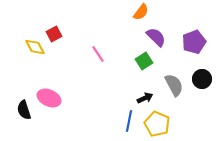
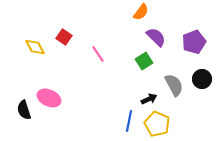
red square: moved 10 px right, 3 px down; rotated 28 degrees counterclockwise
black arrow: moved 4 px right, 1 px down
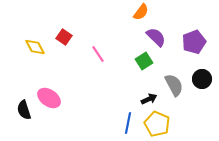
pink ellipse: rotated 10 degrees clockwise
blue line: moved 1 px left, 2 px down
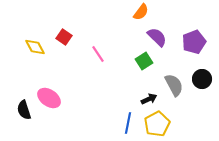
purple semicircle: moved 1 px right
yellow pentagon: rotated 20 degrees clockwise
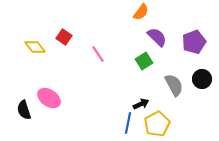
yellow diamond: rotated 10 degrees counterclockwise
black arrow: moved 8 px left, 5 px down
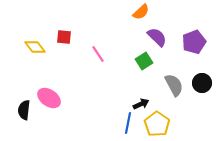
orange semicircle: rotated 12 degrees clockwise
red square: rotated 28 degrees counterclockwise
black circle: moved 4 px down
black semicircle: rotated 24 degrees clockwise
yellow pentagon: rotated 10 degrees counterclockwise
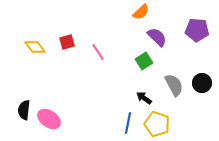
red square: moved 3 px right, 5 px down; rotated 21 degrees counterclockwise
purple pentagon: moved 3 px right, 12 px up; rotated 25 degrees clockwise
pink line: moved 2 px up
pink ellipse: moved 21 px down
black arrow: moved 3 px right, 6 px up; rotated 119 degrees counterclockwise
yellow pentagon: rotated 15 degrees counterclockwise
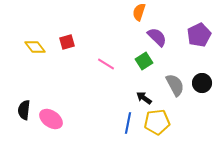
orange semicircle: moved 2 px left; rotated 150 degrees clockwise
purple pentagon: moved 2 px right, 5 px down; rotated 30 degrees counterclockwise
pink line: moved 8 px right, 12 px down; rotated 24 degrees counterclockwise
gray semicircle: moved 1 px right
pink ellipse: moved 2 px right
yellow pentagon: moved 2 px up; rotated 25 degrees counterclockwise
